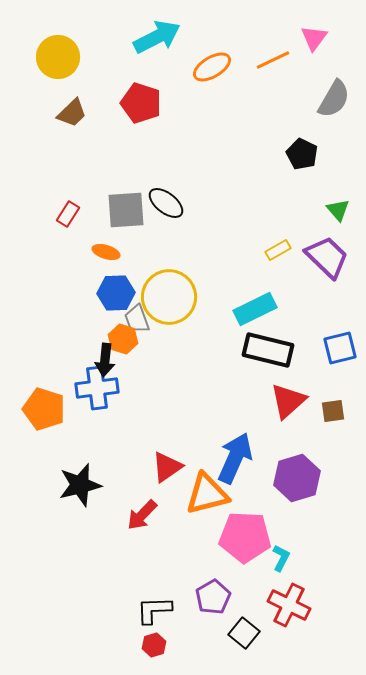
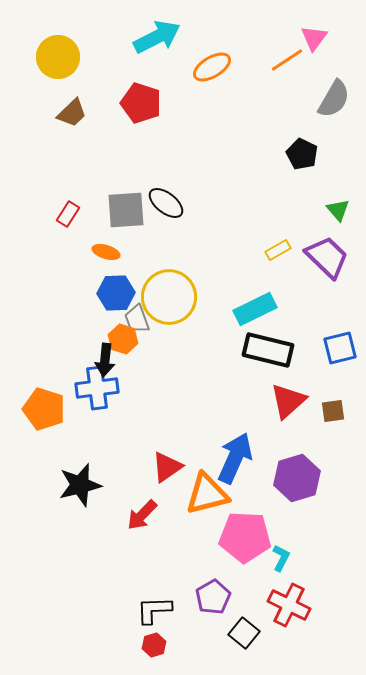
orange line at (273, 60): moved 14 px right; rotated 8 degrees counterclockwise
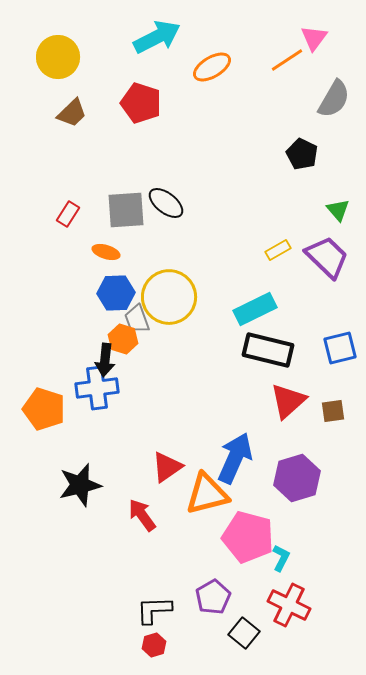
red arrow at (142, 515): rotated 100 degrees clockwise
pink pentagon at (245, 537): moved 3 px right; rotated 12 degrees clockwise
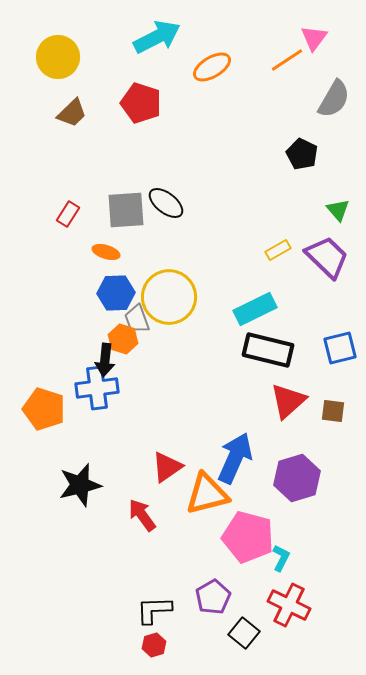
brown square at (333, 411): rotated 15 degrees clockwise
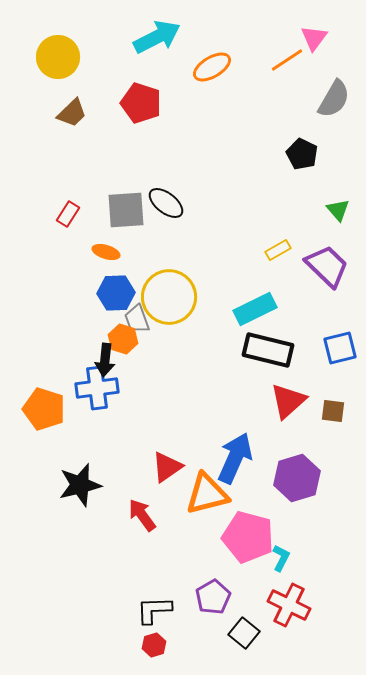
purple trapezoid at (327, 257): moved 9 px down
